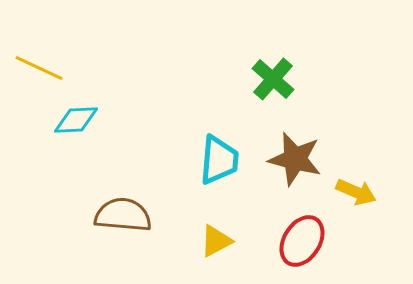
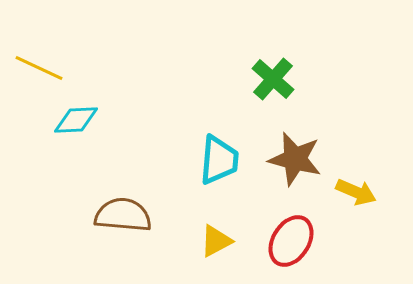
red ellipse: moved 11 px left
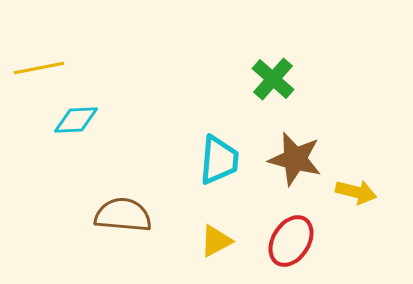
yellow line: rotated 36 degrees counterclockwise
yellow arrow: rotated 9 degrees counterclockwise
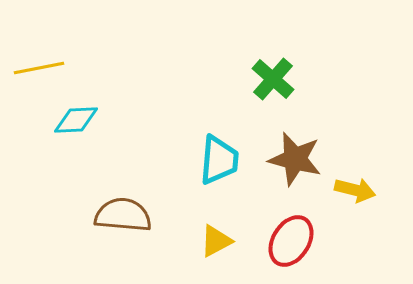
yellow arrow: moved 1 px left, 2 px up
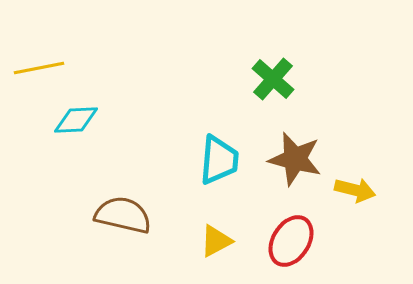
brown semicircle: rotated 8 degrees clockwise
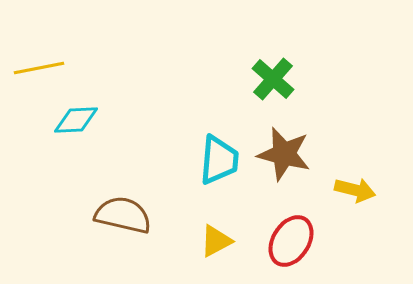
brown star: moved 11 px left, 5 px up
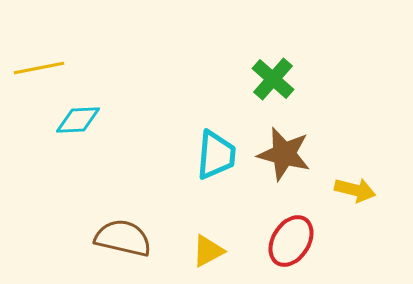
cyan diamond: moved 2 px right
cyan trapezoid: moved 3 px left, 5 px up
brown semicircle: moved 23 px down
yellow triangle: moved 8 px left, 10 px down
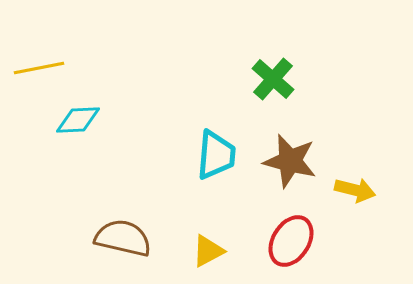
brown star: moved 6 px right, 7 px down
